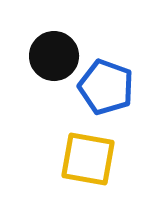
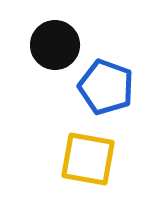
black circle: moved 1 px right, 11 px up
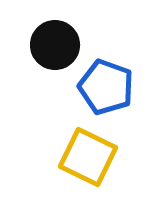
yellow square: moved 2 px up; rotated 16 degrees clockwise
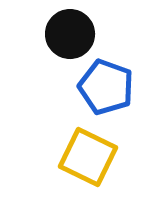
black circle: moved 15 px right, 11 px up
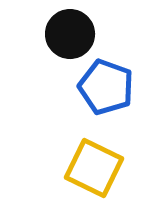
yellow square: moved 6 px right, 11 px down
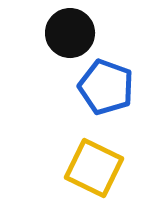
black circle: moved 1 px up
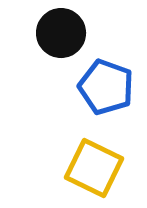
black circle: moved 9 px left
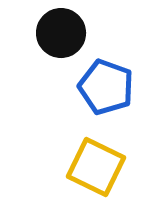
yellow square: moved 2 px right, 1 px up
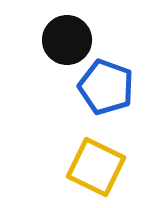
black circle: moved 6 px right, 7 px down
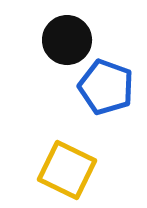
yellow square: moved 29 px left, 3 px down
